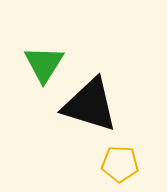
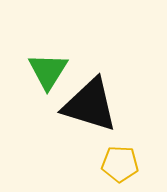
green triangle: moved 4 px right, 7 px down
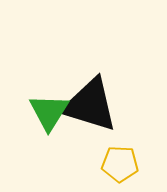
green triangle: moved 1 px right, 41 px down
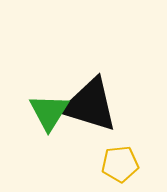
yellow pentagon: rotated 9 degrees counterclockwise
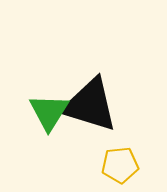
yellow pentagon: moved 1 px down
